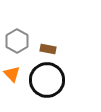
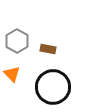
black circle: moved 6 px right, 7 px down
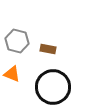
gray hexagon: rotated 15 degrees counterclockwise
orange triangle: rotated 24 degrees counterclockwise
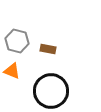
orange triangle: moved 3 px up
black circle: moved 2 px left, 4 px down
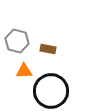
orange triangle: moved 12 px right; rotated 24 degrees counterclockwise
